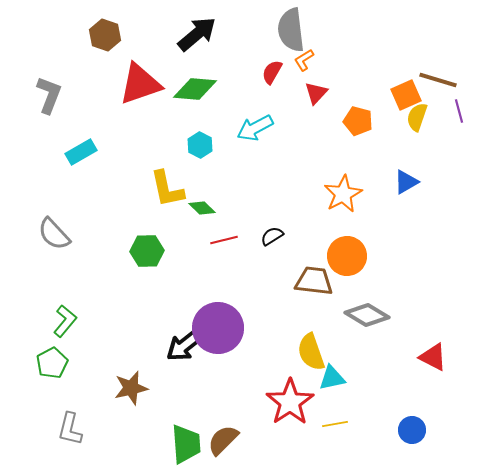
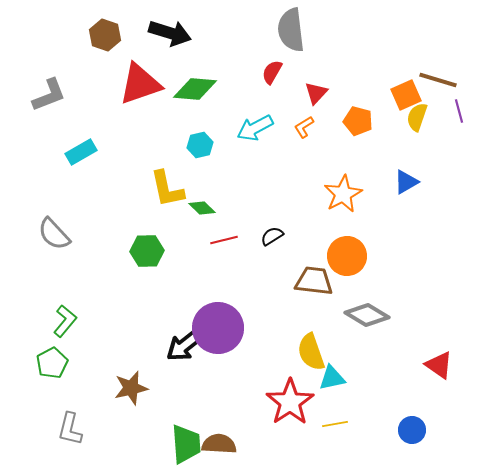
black arrow at (197, 34): moved 27 px left, 1 px up; rotated 57 degrees clockwise
orange L-shape at (304, 60): moved 67 px down
gray L-shape at (49, 95): rotated 48 degrees clockwise
cyan hexagon at (200, 145): rotated 20 degrees clockwise
red triangle at (433, 357): moved 6 px right, 8 px down; rotated 8 degrees clockwise
brown semicircle at (223, 440): moved 4 px left, 4 px down; rotated 48 degrees clockwise
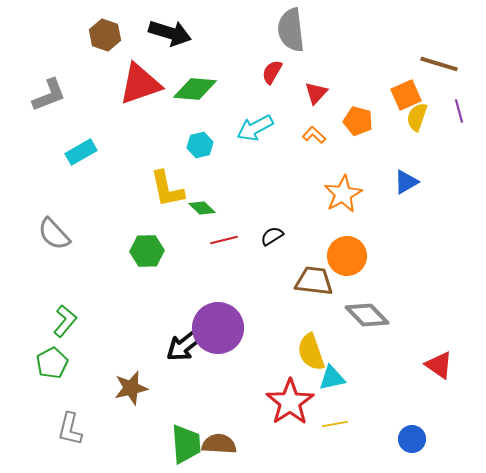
brown line at (438, 80): moved 1 px right, 16 px up
orange L-shape at (304, 127): moved 10 px right, 8 px down; rotated 75 degrees clockwise
gray diamond at (367, 315): rotated 15 degrees clockwise
blue circle at (412, 430): moved 9 px down
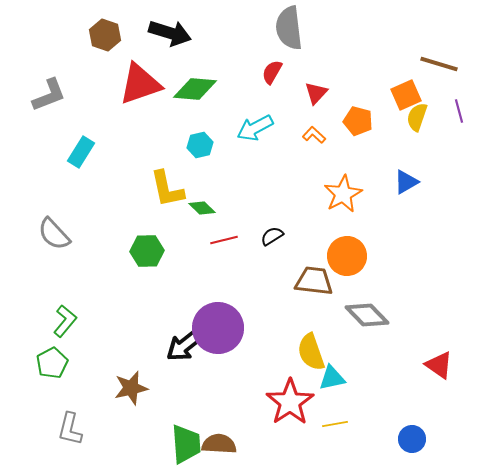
gray semicircle at (291, 30): moved 2 px left, 2 px up
cyan rectangle at (81, 152): rotated 28 degrees counterclockwise
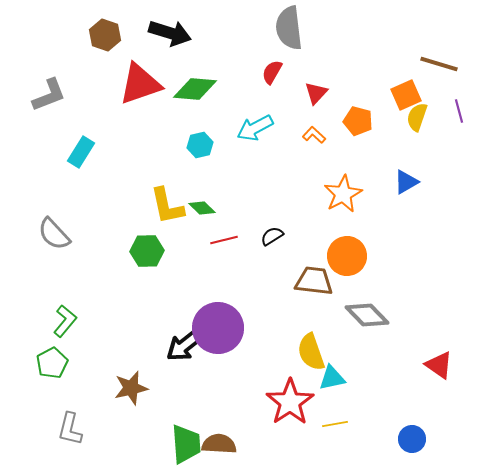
yellow L-shape at (167, 189): moved 17 px down
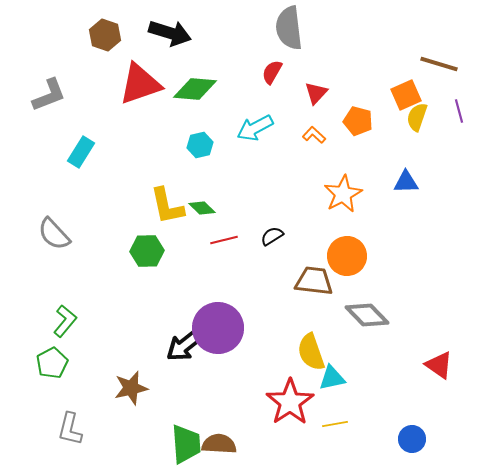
blue triangle at (406, 182): rotated 28 degrees clockwise
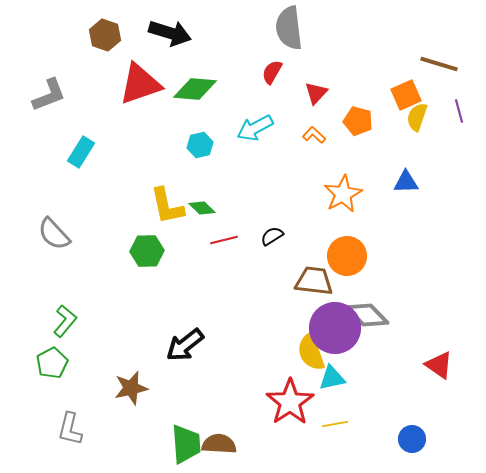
purple circle at (218, 328): moved 117 px right
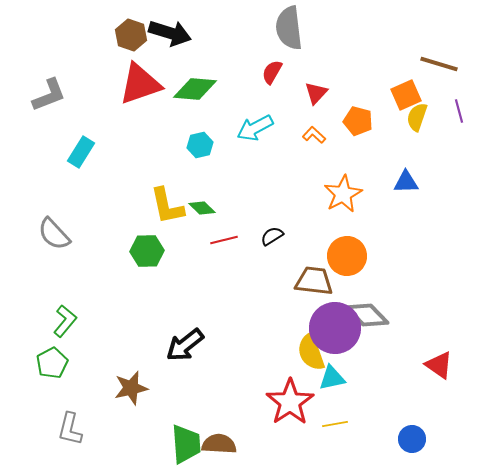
brown hexagon at (105, 35): moved 26 px right
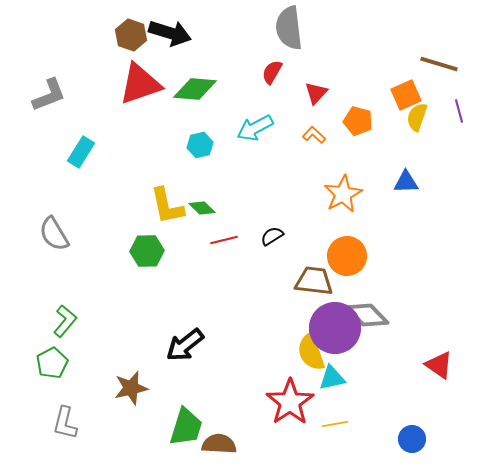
gray semicircle at (54, 234): rotated 12 degrees clockwise
gray L-shape at (70, 429): moved 5 px left, 6 px up
green trapezoid at (186, 444): moved 17 px up; rotated 21 degrees clockwise
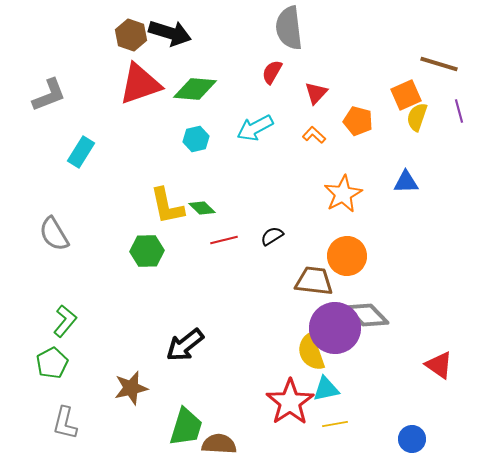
cyan hexagon at (200, 145): moved 4 px left, 6 px up
cyan triangle at (332, 378): moved 6 px left, 11 px down
